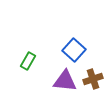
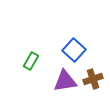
green rectangle: moved 3 px right
purple triangle: rotated 15 degrees counterclockwise
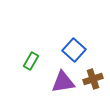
purple triangle: moved 2 px left, 1 px down
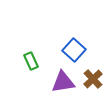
green rectangle: rotated 54 degrees counterclockwise
brown cross: rotated 24 degrees counterclockwise
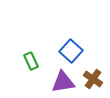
blue square: moved 3 px left, 1 px down
brown cross: rotated 12 degrees counterclockwise
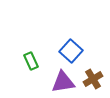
brown cross: rotated 24 degrees clockwise
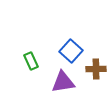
brown cross: moved 3 px right, 10 px up; rotated 30 degrees clockwise
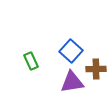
purple triangle: moved 9 px right
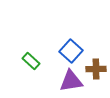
green rectangle: rotated 24 degrees counterclockwise
purple triangle: moved 1 px left, 1 px up
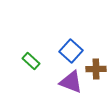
purple triangle: moved 1 px down; rotated 30 degrees clockwise
